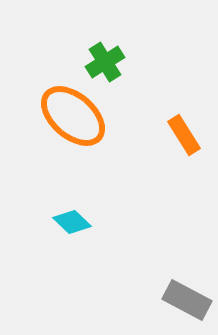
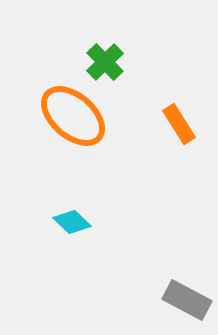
green cross: rotated 12 degrees counterclockwise
orange rectangle: moved 5 px left, 11 px up
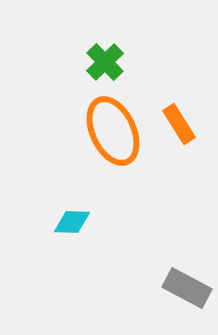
orange ellipse: moved 40 px right, 15 px down; rotated 24 degrees clockwise
cyan diamond: rotated 42 degrees counterclockwise
gray rectangle: moved 12 px up
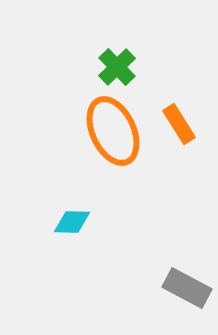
green cross: moved 12 px right, 5 px down
